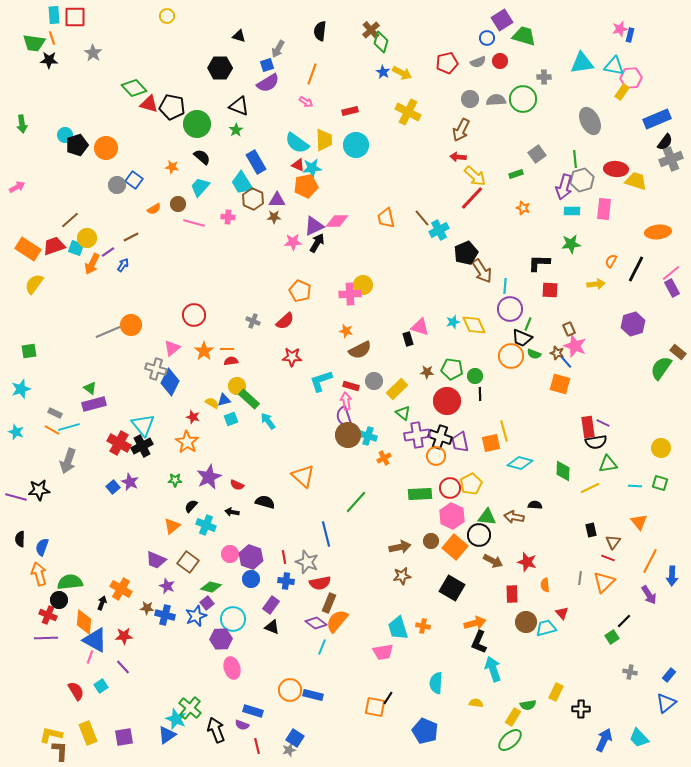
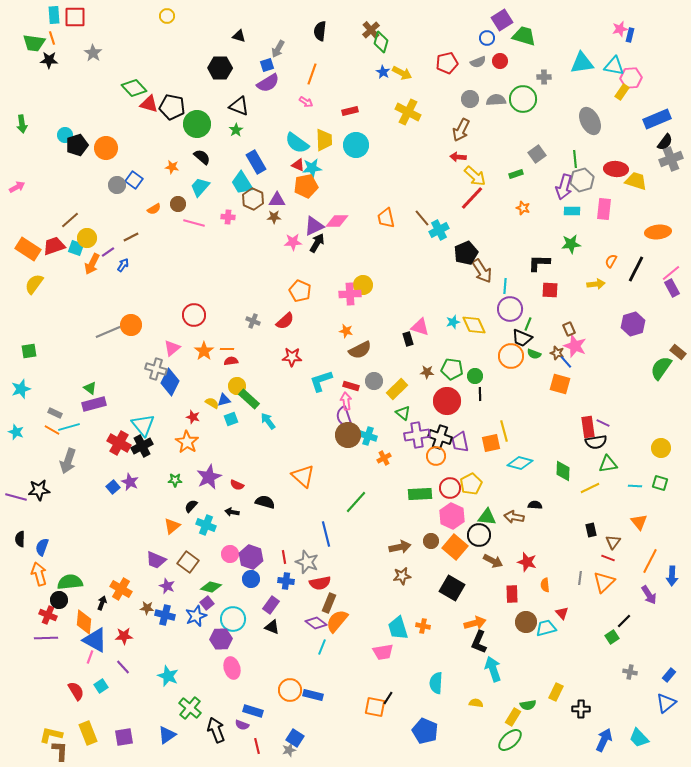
cyan star at (176, 719): moved 8 px left, 43 px up
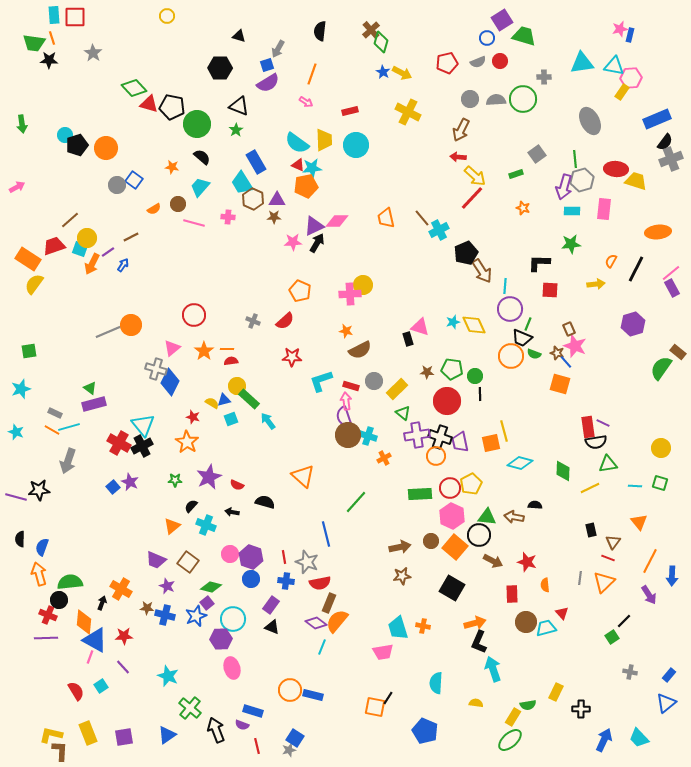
cyan square at (76, 248): moved 4 px right, 1 px down
orange rectangle at (28, 249): moved 10 px down
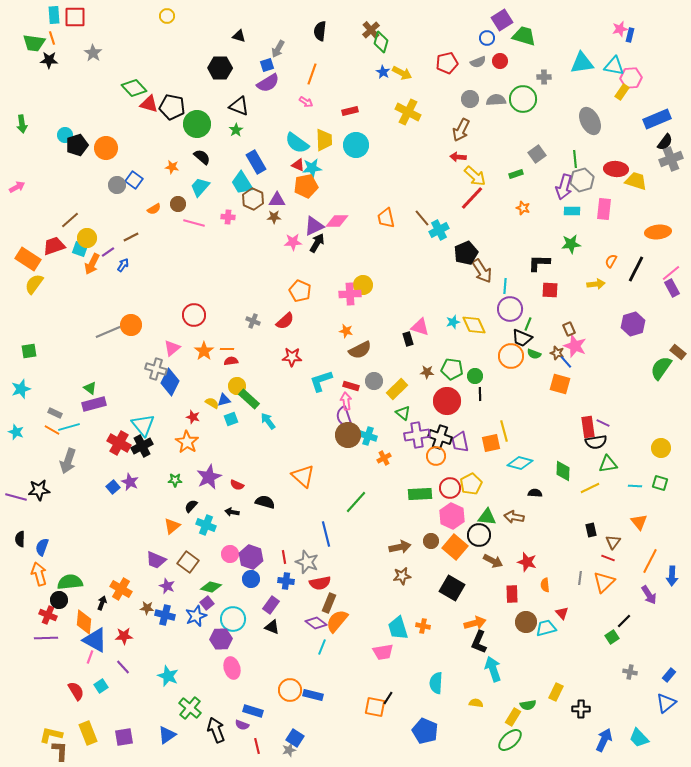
black semicircle at (535, 505): moved 12 px up
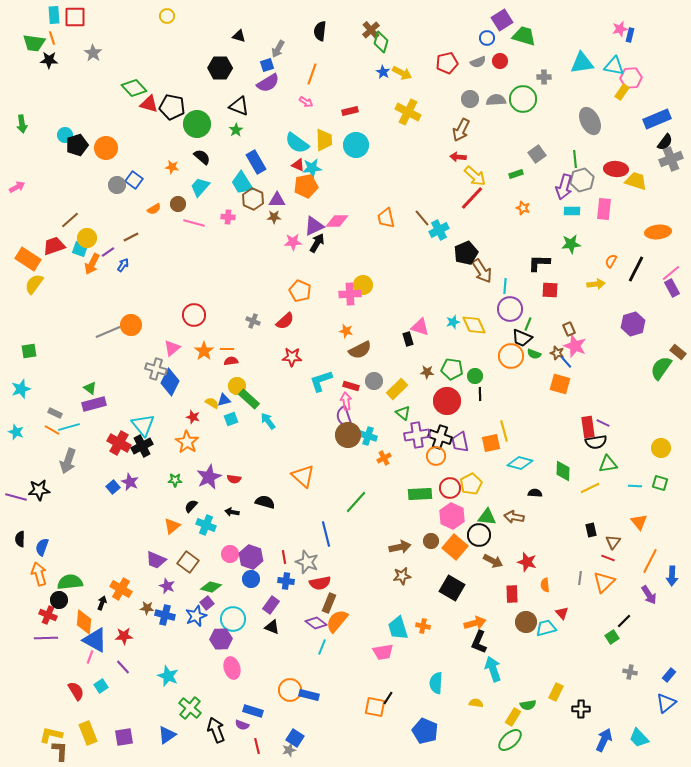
red semicircle at (237, 485): moved 3 px left, 6 px up; rotated 16 degrees counterclockwise
blue rectangle at (313, 695): moved 4 px left
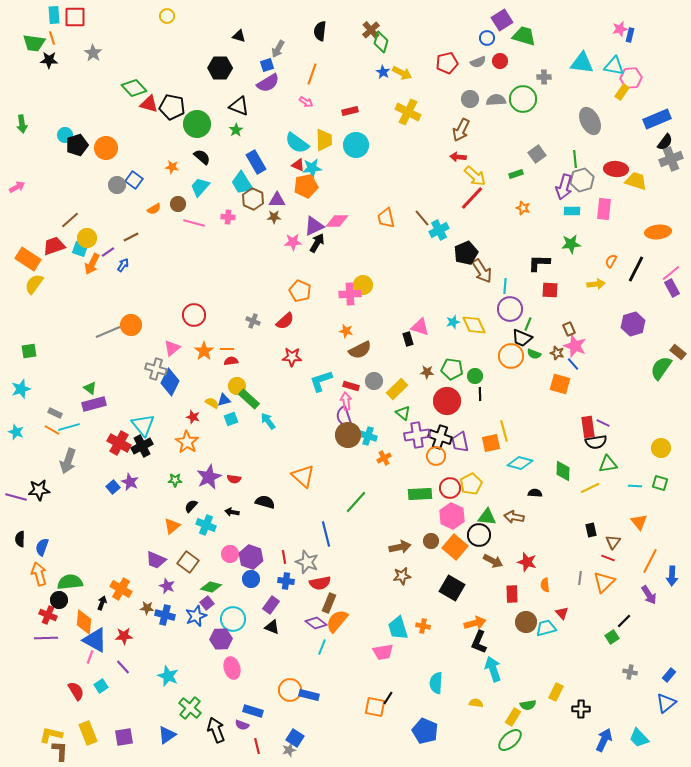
cyan triangle at (582, 63): rotated 15 degrees clockwise
blue line at (566, 362): moved 7 px right, 2 px down
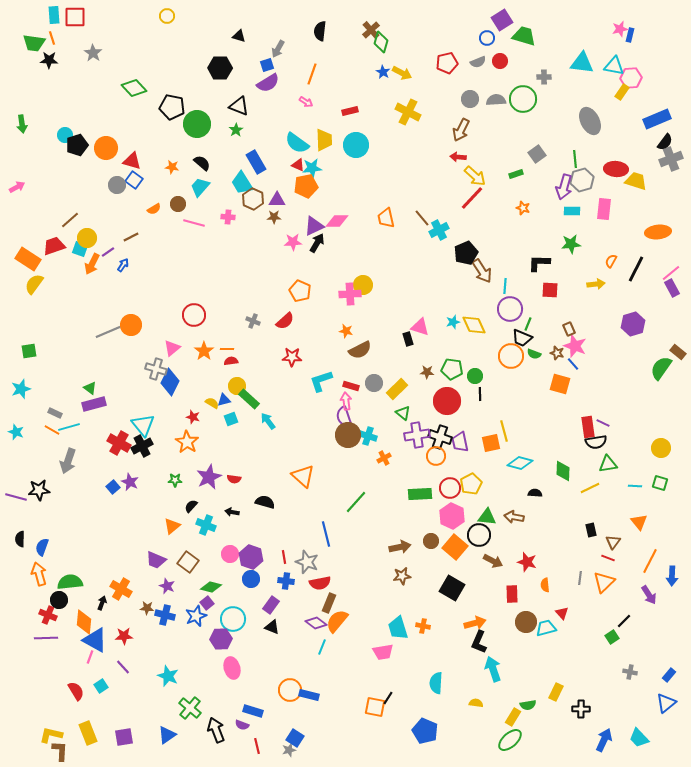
red triangle at (149, 104): moved 17 px left, 57 px down
black semicircle at (202, 157): moved 6 px down
gray circle at (374, 381): moved 2 px down
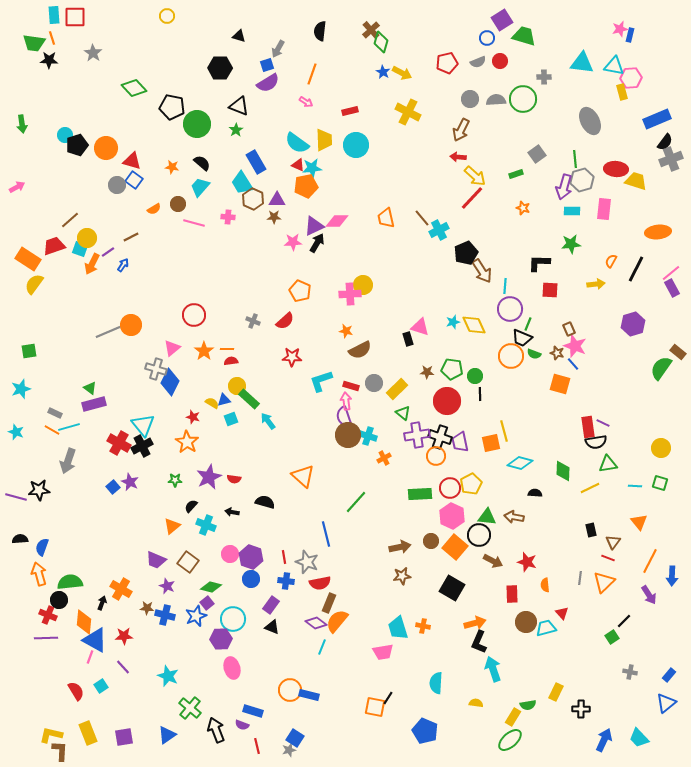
yellow rectangle at (622, 92): rotated 49 degrees counterclockwise
black semicircle at (20, 539): rotated 84 degrees clockwise
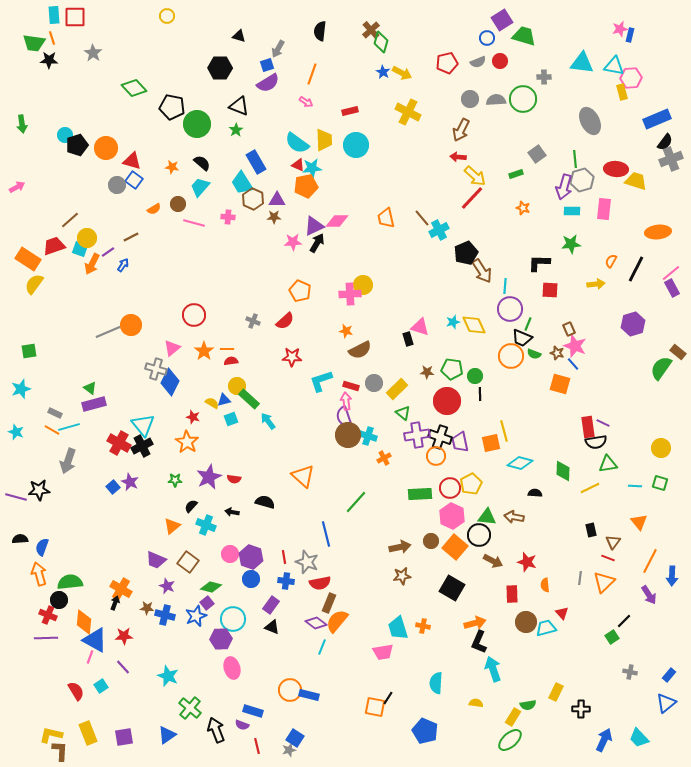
black arrow at (102, 603): moved 13 px right
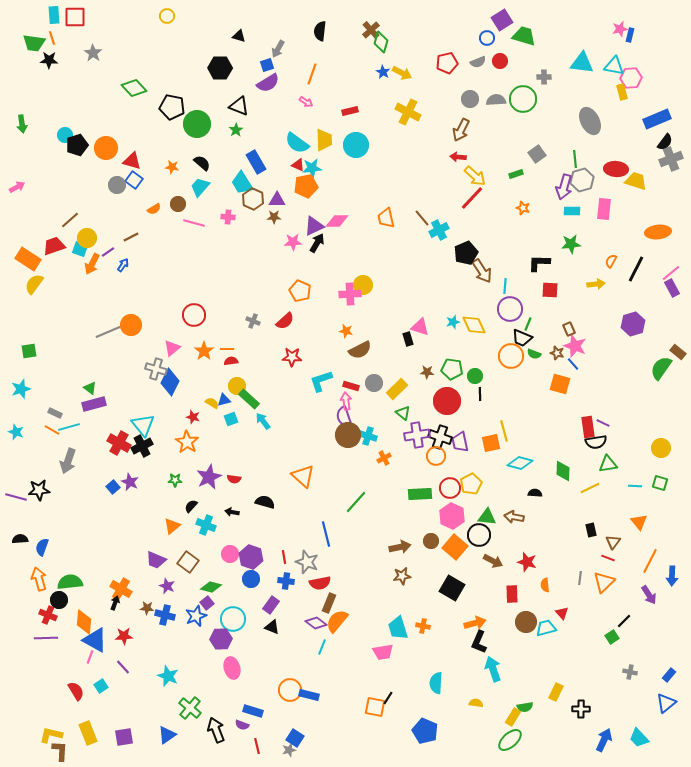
cyan arrow at (268, 421): moved 5 px left
orange arrow at (39, 574): moved 5 px down
green semicircle at (528, 705): moved 3 px left, 2 px down
